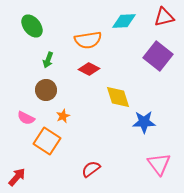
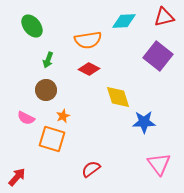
orange square: moved 5 px right, 2 px up; rotated 16 degrees counterclockwise
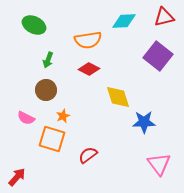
green ellipse: moved 2 px right, 1 px up; rotated 25 degrees counterclockwise
red semicircle: moved 3 px left, 14 px up
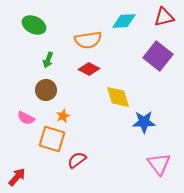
red semicircle: moved 11 px left, 5 px down
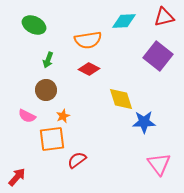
yellow diamond: moved 3 px right, 2 px down
pink semicircle: moved 1 px right, 2 px up
orange square: rotated 24 degrees counterclockwise
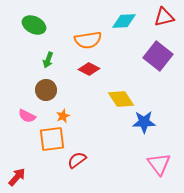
yellow diamond: rotated 16 degrees counterclockwise
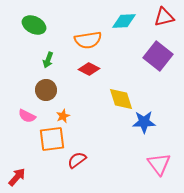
yellow diamond: rotated 16 degrees clockwise
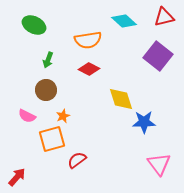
cyan diamond: rotated 45 degrees clockwise
orange square: rotated 8 degrees counterclockwise
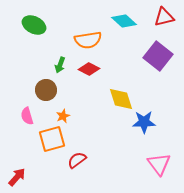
green arrow: moved 12 px right, 5 px down
pink semicircle: rotated 48 degrees clockwise
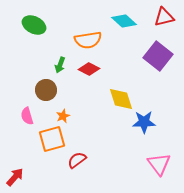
red arrow: moved 2 px left
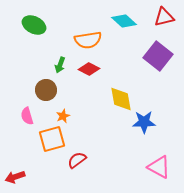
yellow diamond: rotated 8 degrees clockwise
pink triangle: moved 3 px down; rotated 25 degrees counterclockwise
red arrow: rotated 150 degrees counterclockwise
